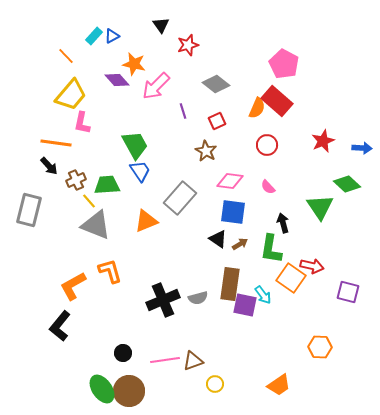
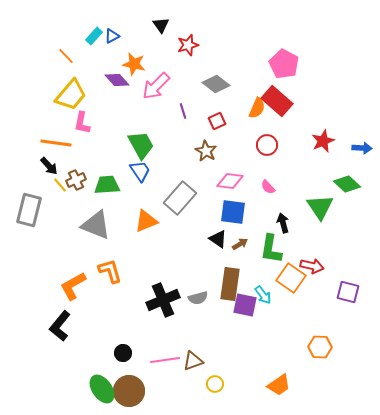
green trapezoid at (135, 145): moved 6 px right
yellow line at (89, 201): moved 29 px left, 16 px up
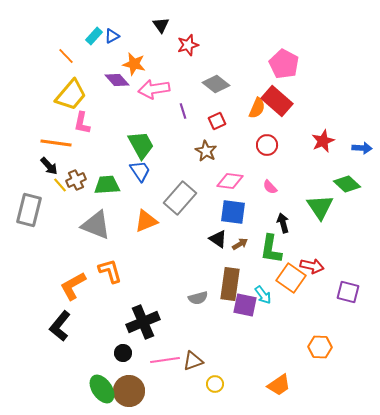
pink arrow at (156, 86): moved 2 px left, 3 px down; rotated 36 degrees clockwise
pink semicircle at (268, 187): moved 2 px right
black cross at (163, 300): moved 20 px left, 22 px down
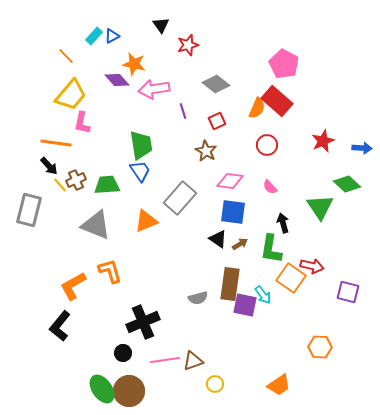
green trapezoid at (141, 145): rotated 20 degrees clockwise
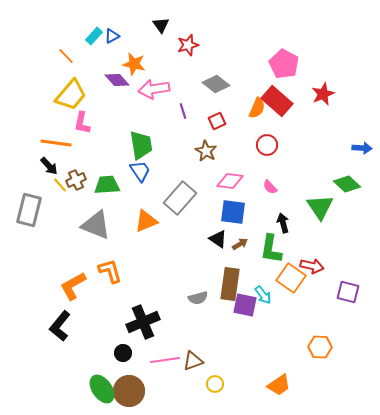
red star at (323, 141): moved 47 px up
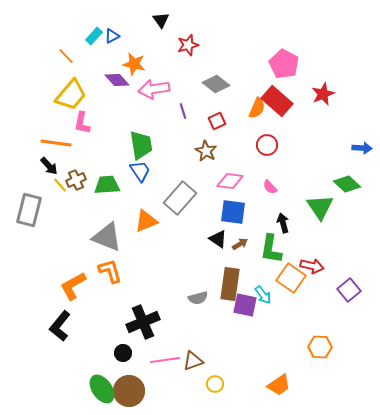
black triangle at (161, 25): moved 5 px up
gray triangle at (96, 225): moved 11 px right, 12 px down
purple square at (348, 292): moved 1 px right, 2 px up; rotated 35 degrees clockwise
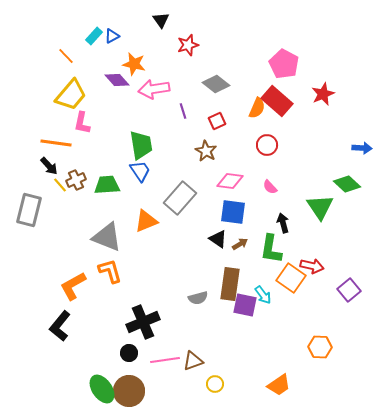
black circle at (123, 353): moved 6 px right
